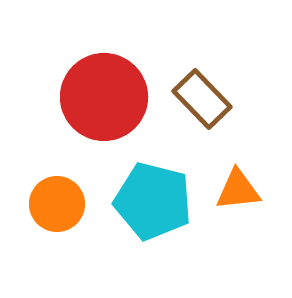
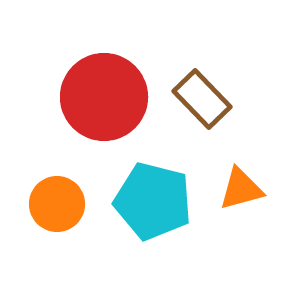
orange triangle: moved 3 px right, 1 px up; rotated 9 degrees counterclockwise
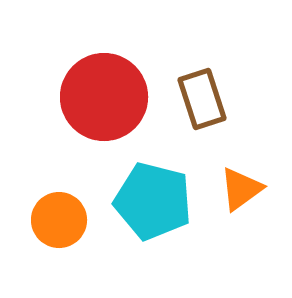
brown rectangle: rotated 26 degrees clockwise
orange triangle: rotated 21 degrees counterclockwise
orange circle: moved 2 px right, 16 px down
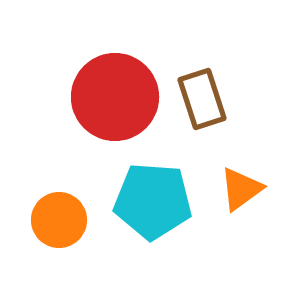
red circle: moved 11 px right
cyan pentagon: rotated 10 degrees counterclockwise
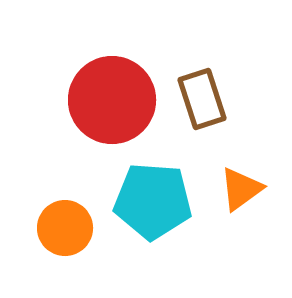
red circle: moved 3 px left, 3 px down
orange circle: moved 6 px right, 8 px down
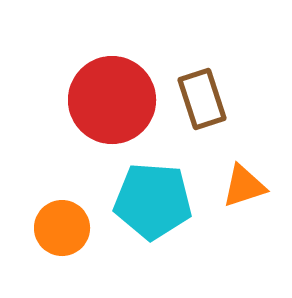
orange triangle: moved 3 px right, 3 px up; rotated 18 degrees clockwise
orange circle: moved 3 px left
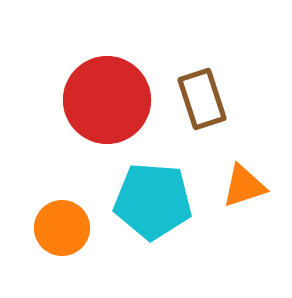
red circle: moved 5 px left
